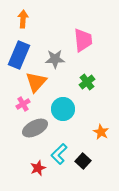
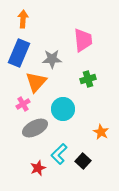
blue rectangle: moved 2 px up
gray star: moved 3 px left
green cross: moved 1 px right, 3 px up; rotated 21 degrees clockwise
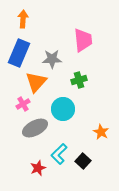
green cross: moved 9 px left, 1 px down
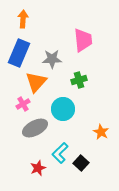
cyan L-shape: moved 1 px right, 1 px up
black square: moved 2 px left, 2 px down
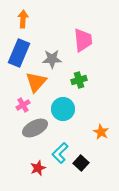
pink cross: moved 1 px down
